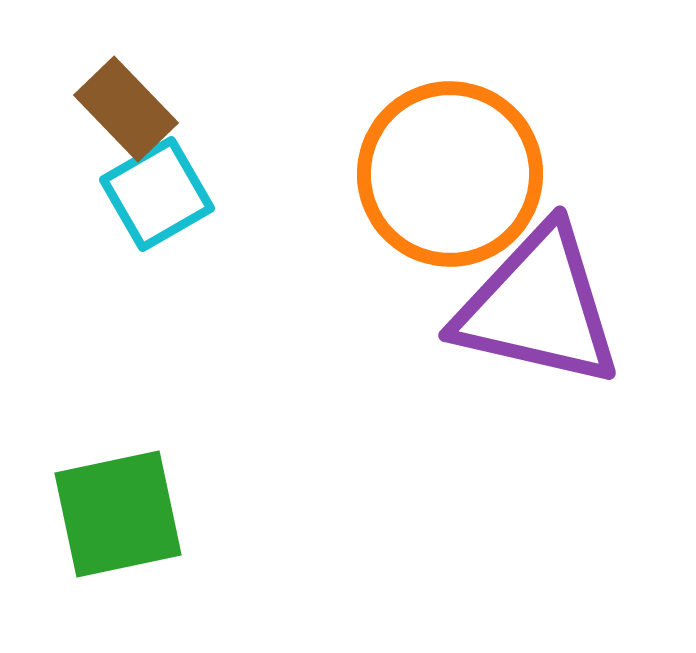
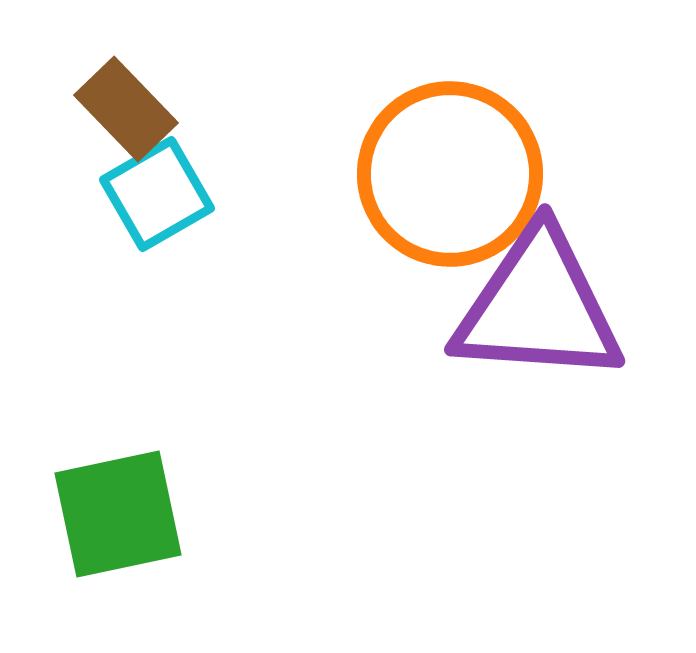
purple triangle: rotated 9 degrees counterclockwise
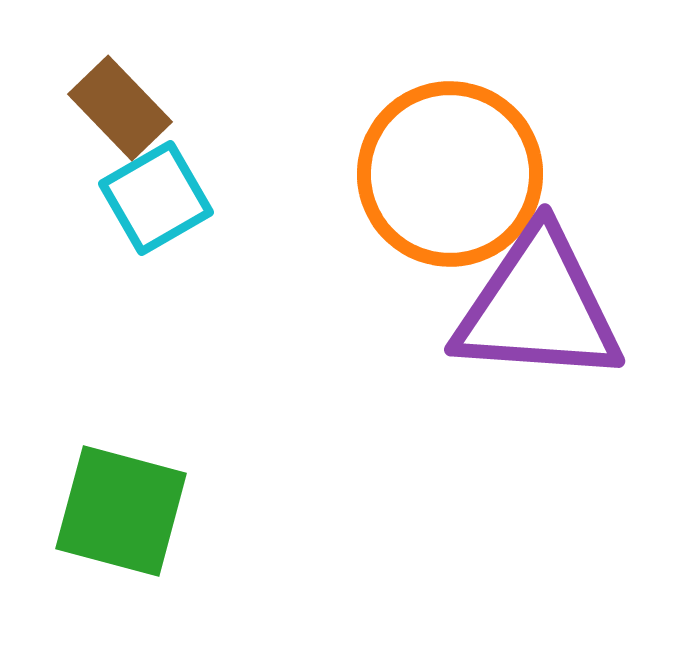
brown rectangle: moved 6 px left, 1 px up
cyan square: moved 1 px left, 4 px down
green square: moved 3 px right, 3 px up; rotated 27 degrees clockwise
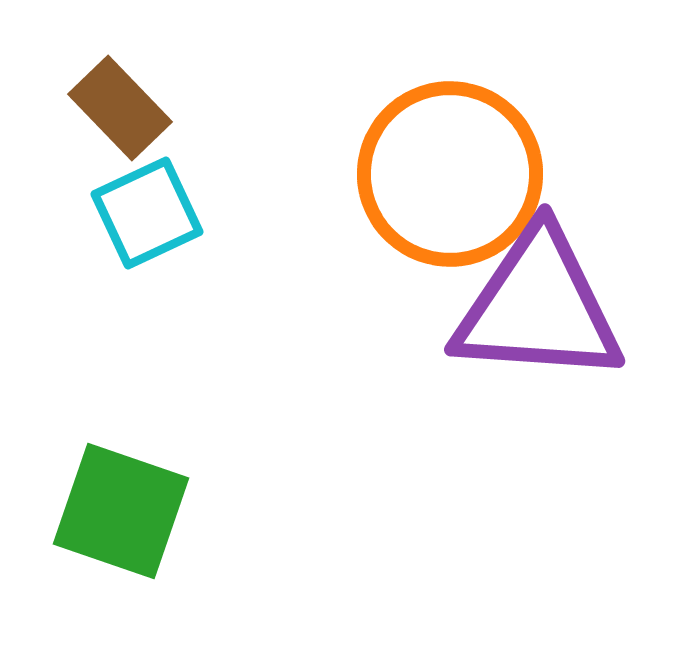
cyan square: moved 9 px left, 15 px down; rotated 5 degrees clockwise
green square: rotated 4 degrees clockwise
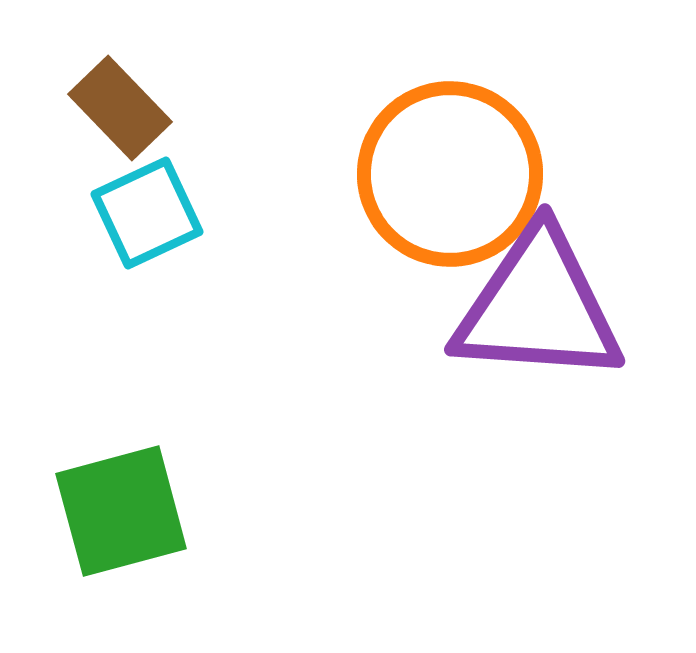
green square: rotated 34 degrees counterclockwise
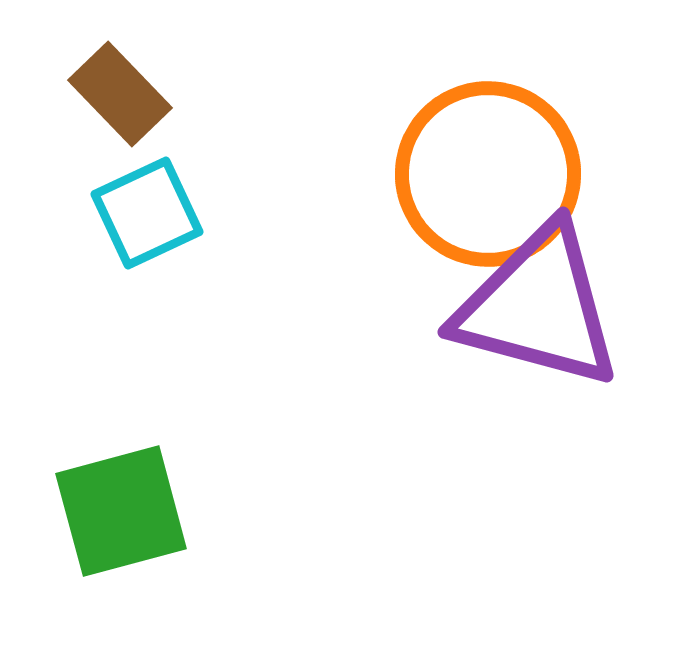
brown rectangle: moved 14 px up
orange circle: moved 38 px right
purple triangle: rotated 11 degrees clockwise
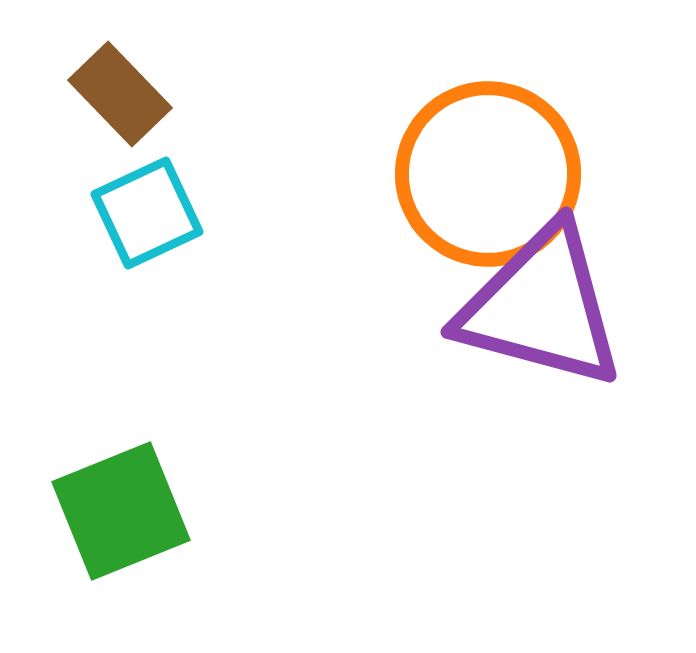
purple triangle: moved 3 px right
green square: rotated 7 degrees counterclockwise
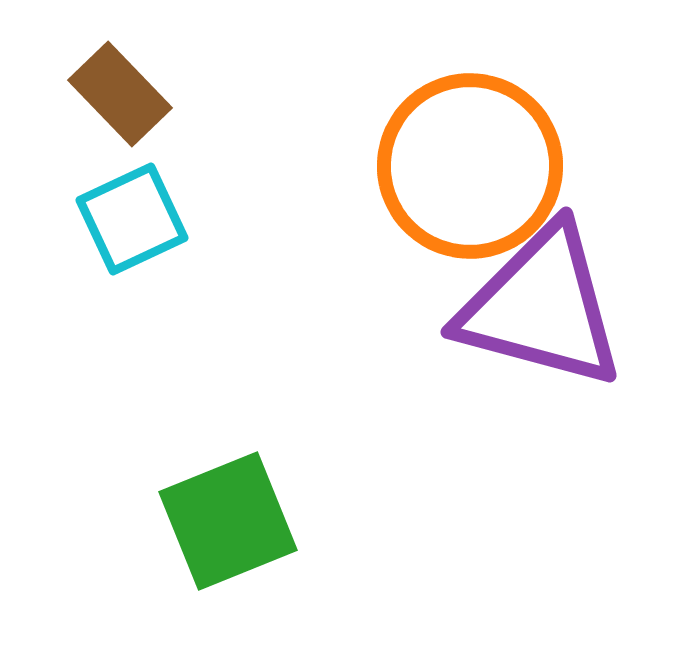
orange circle: moved 18 px left, 8 px up
cyan square: moved 15 px left, 6 px down
green square: moved 107 px right, 10 px down
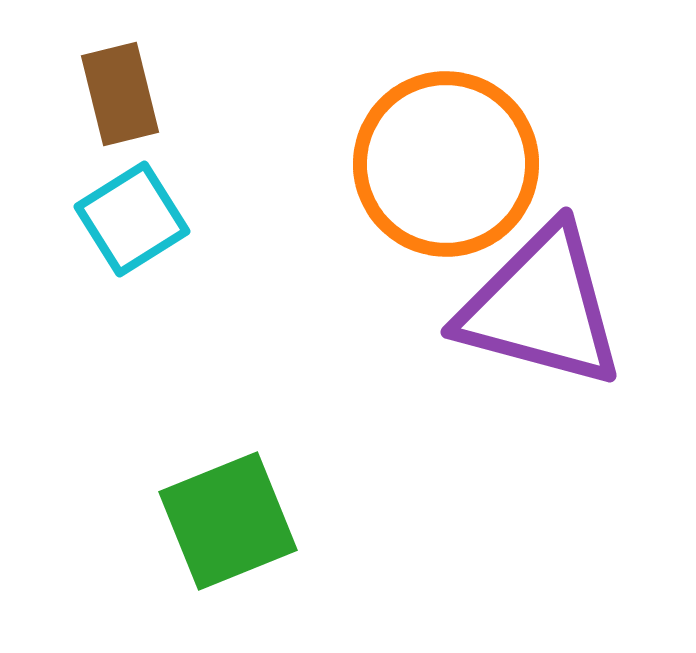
brown rectangle: rotated 30 degrees clockwise
orange circle: moved 24 px left, 2 px up
cyan square: rotated 7 degrees counterclockwise
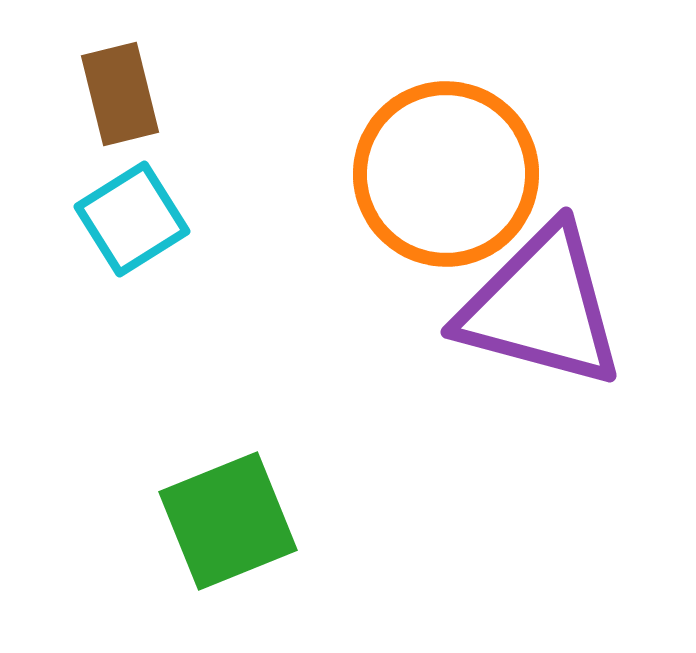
orange circle: moved 10 px down
